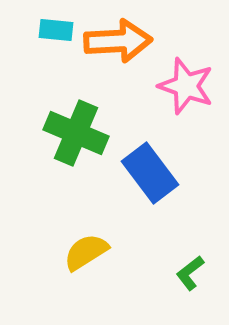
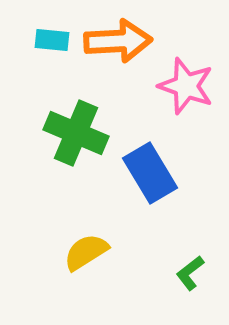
cyan rectangle: moved 4 px left, 10 px down
blue rectangle: rotated 6 degrees clockwise
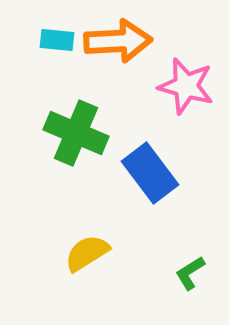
cyan rectangle: moved 5 px right
pink star: rotated 4 degrees counterclockwise
blue rectangle: rotated 6 degrees counterclockwise
yellow semicircle: moved 1 px right, 1 px down
green L-shape: rotated 6 degrees clockwise
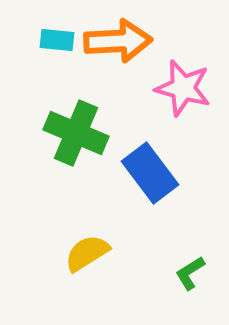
pink star: moved 3 px left, 2 px down
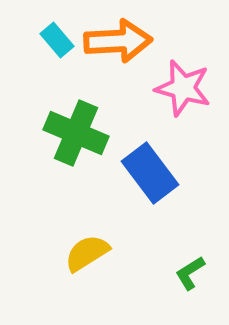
cyan rectangle: rotated 44 degrees clockwise
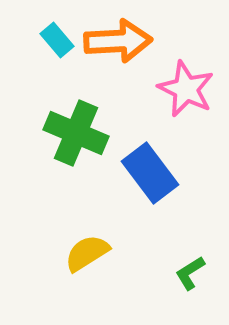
pink star: moved 3 px right, 1 px down; rotated 10 degrees clockwise
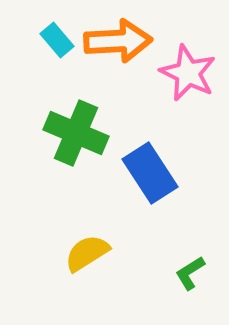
pink star: moved 2 px right, 16 px up
blue rectangle: rotated 4 degrees clockwise
